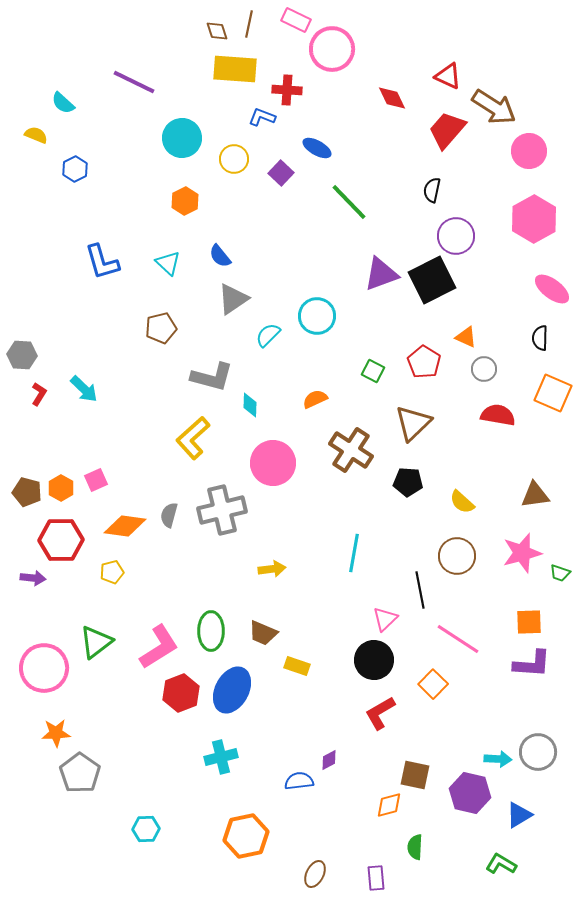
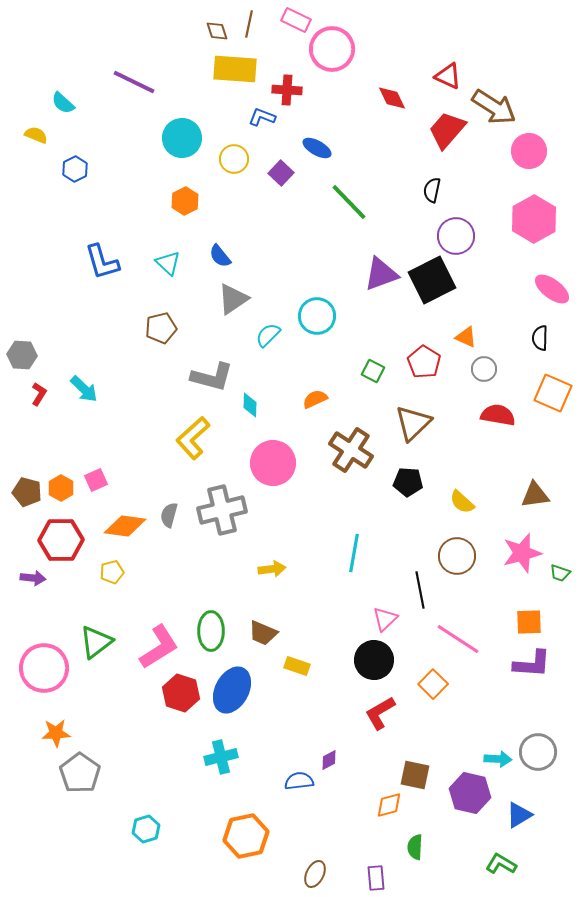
red hexagon at (181, 693): rotated 21 degrees counterclockwise
cyan hexagon at (146, 829): rotated 16 degrees counterclockwise
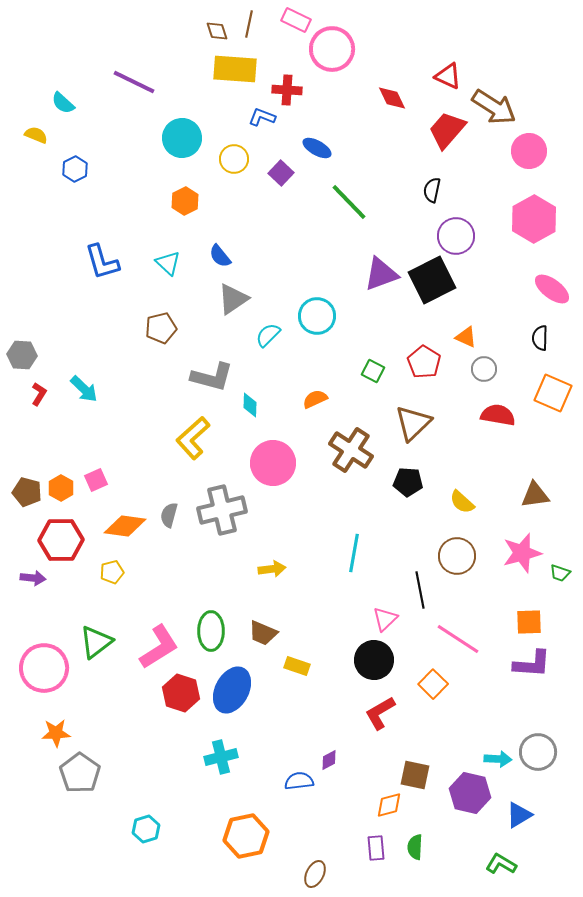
purple rectangle at (376, 878): moved 30 px up
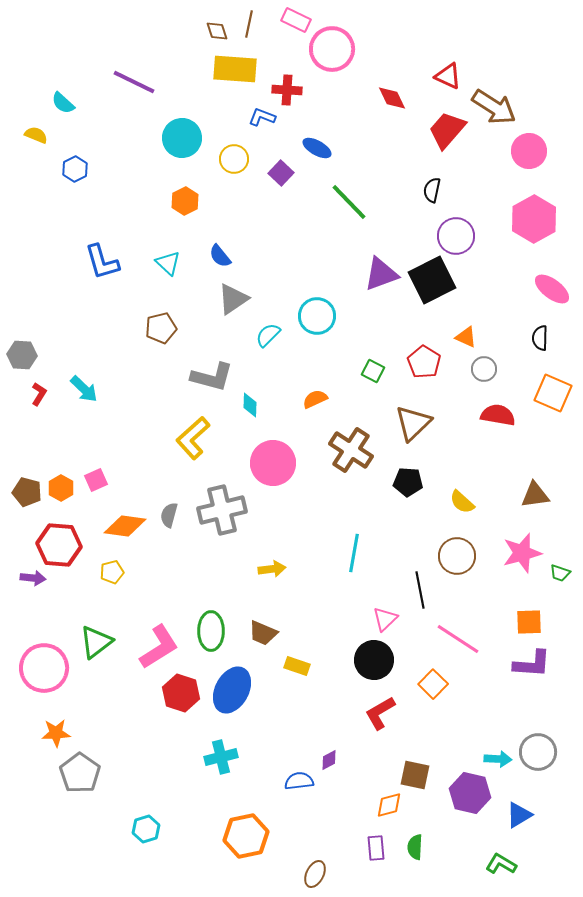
red hexagon at (61, 540): moved 2 px left, 5 px down; rotated 6 degrees clockwise
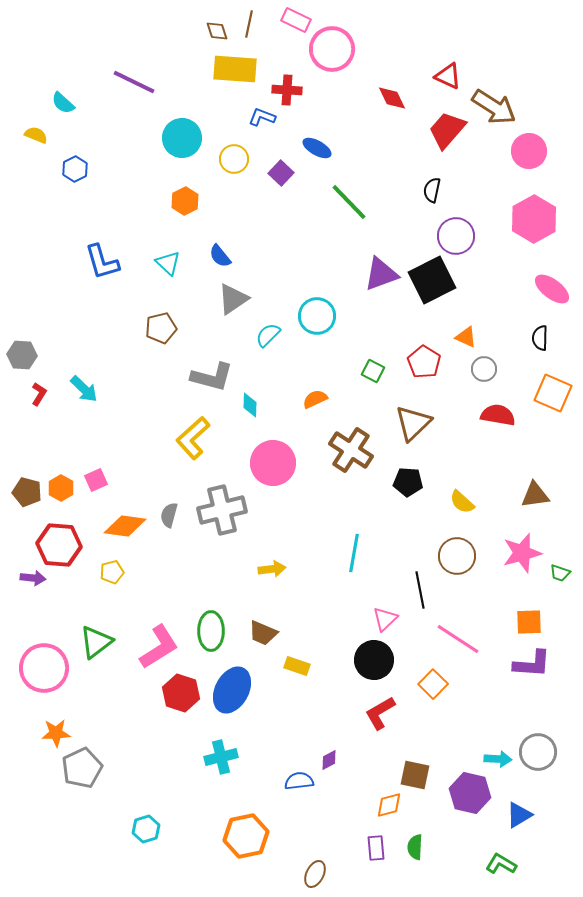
gray pentagon at (80, 773): moved 2 px right, 5 px up; rotated 12 degrees clockwise
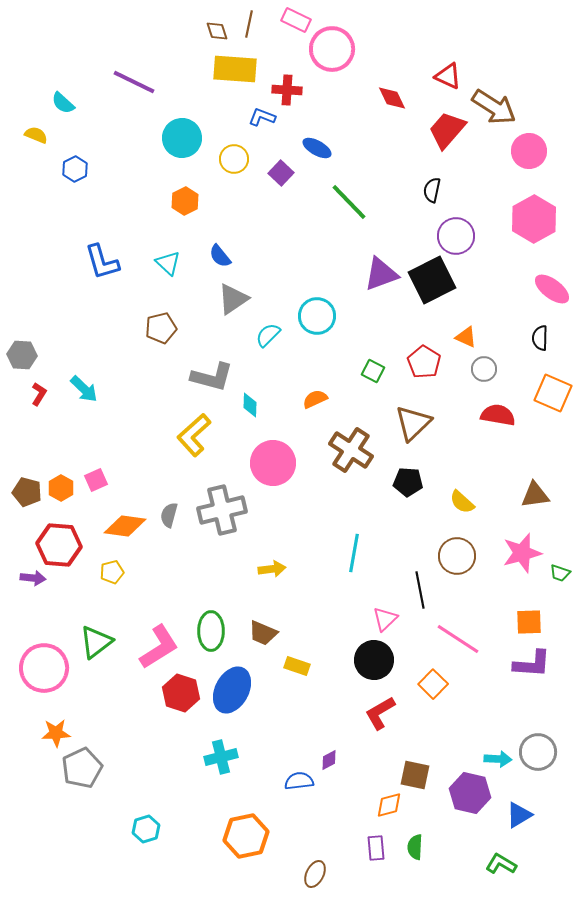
yellow L-shape at (193, 438): moved 1 px right, 3 px up
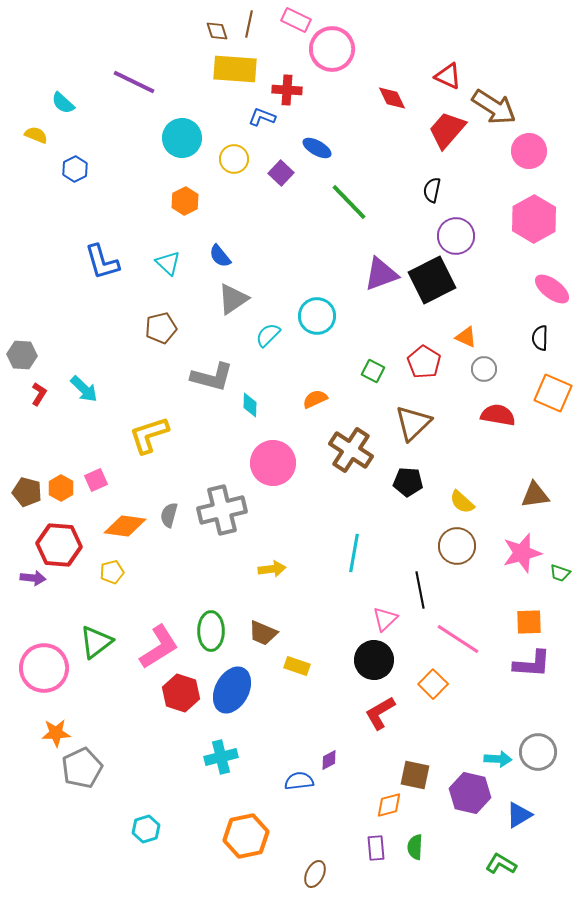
yellow L-shape at (194, 435): moved 45 px left; rotated 24 degrees clockwise
brown circle at (457, 556): moved 10 px up
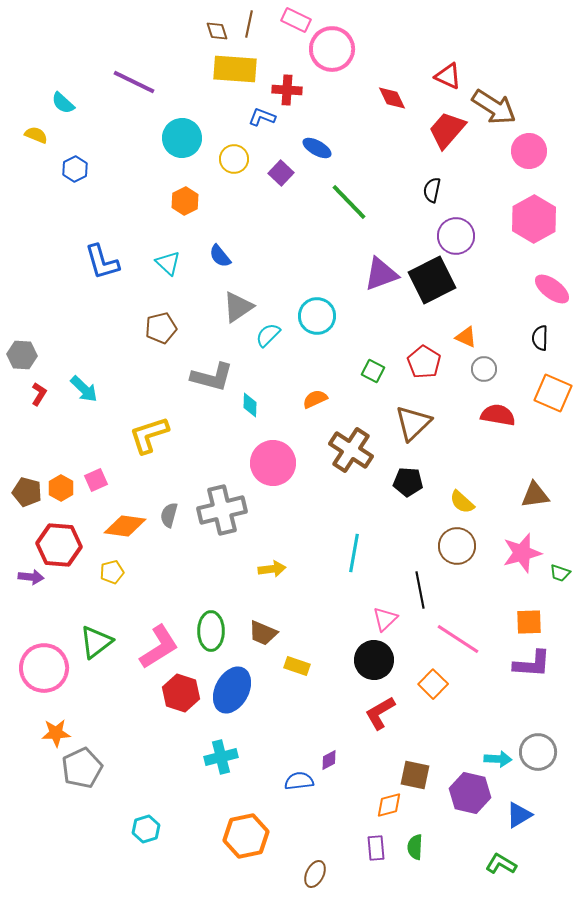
gray triangle at (233, 299): moved 5 px right, 8 px down
purple arrow at (33, 578): moved 2 px left, 1 px up
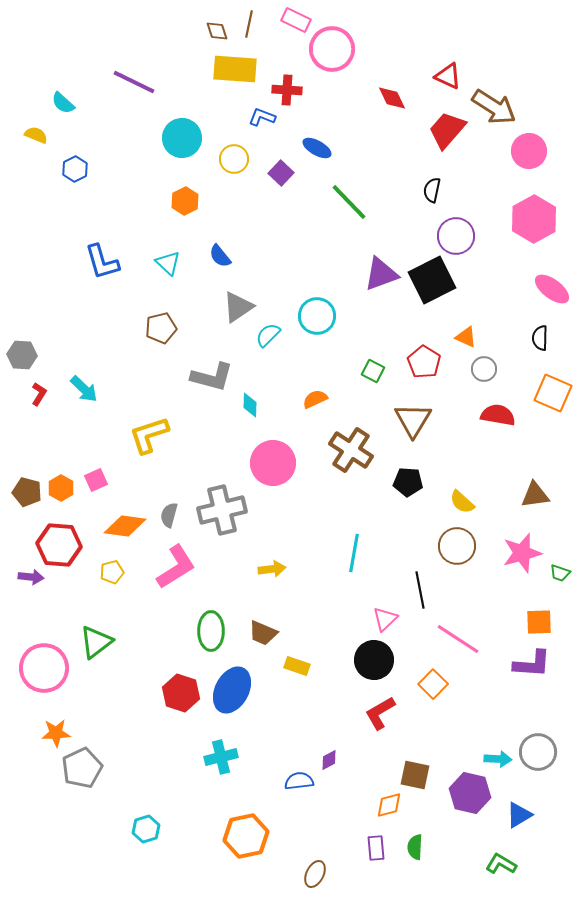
brown triangle at (413, 423): moved 3 px up; rotated 15 degrees counterclockwise
orange square at (529, 622): moved 10 px right
pink L-shape at (159, 647): moved 17 px right, 80 px up
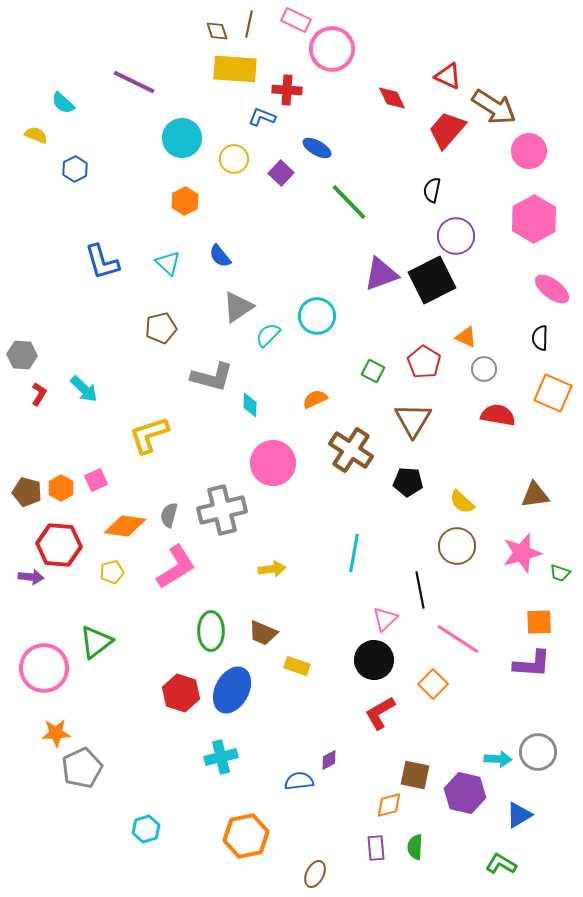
purple hexagon at (470, 793): moved 5 px left
